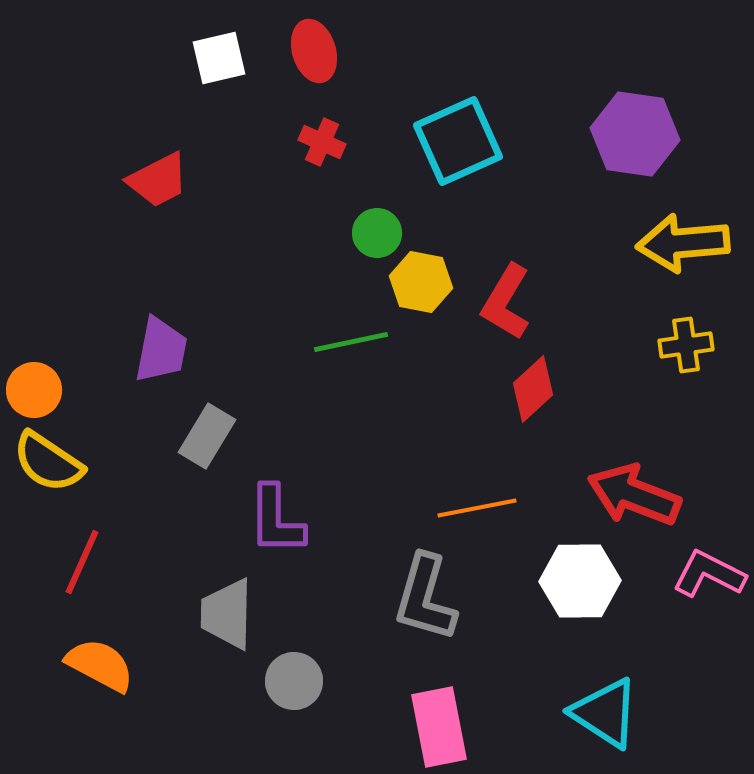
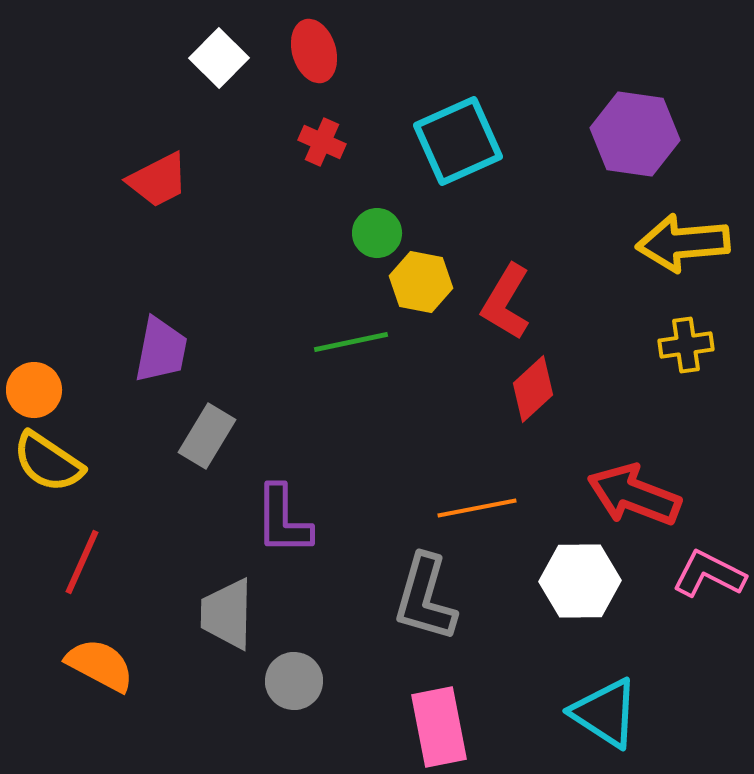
white square: rotated 32 degrees counterclockwise
purple L-shape: moved 7 px right
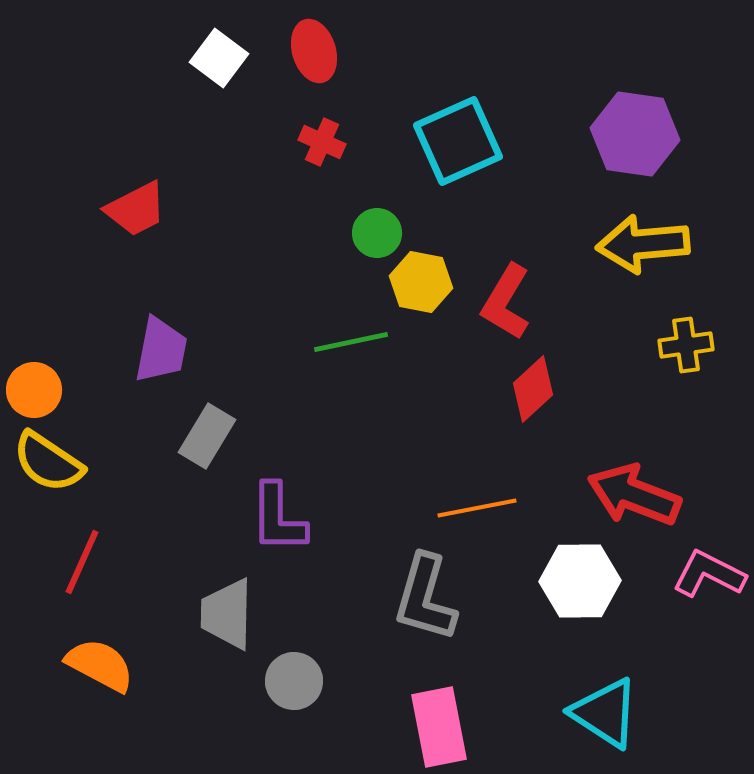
white square: rotated 8 degrees counterclockwise
red trapezoid: moved 22 px left, 29 px down
yellow arrow: moved 40 px left, 1 px down
purple L-shape: moved 5 px left, 2 px up
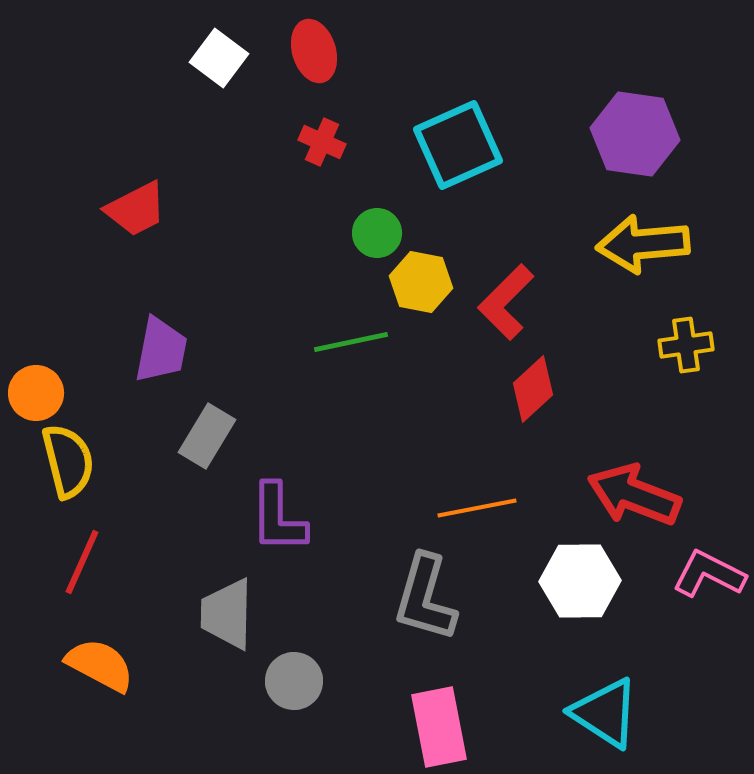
cyan square: moved 4 px down
red L-shape: rotated 14 degrees clockwise
orange circle: moved 2 px right, 3 px down
yellow semicircle: moved 20 px right, 1 px up; rotated 138 degrees counterclockwise
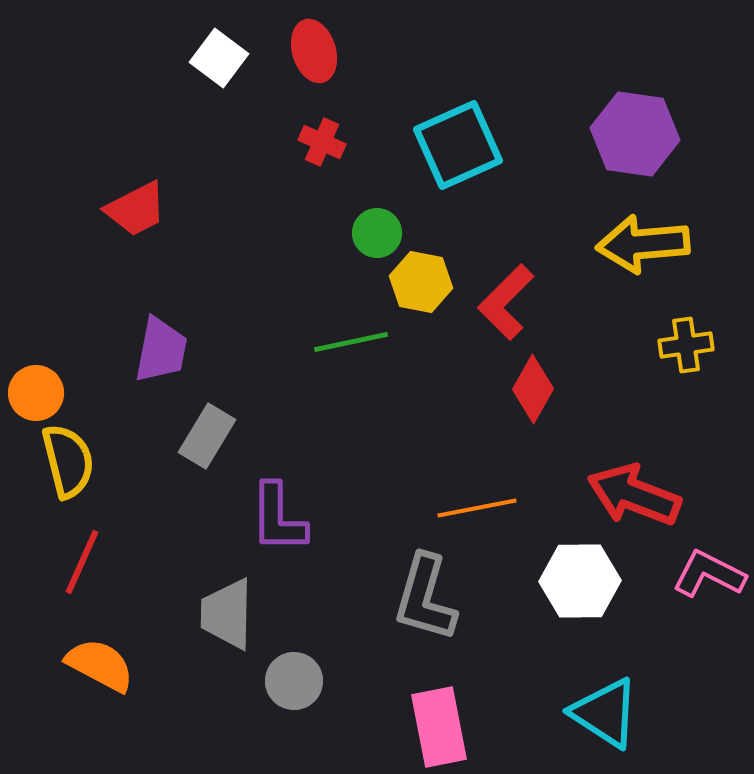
red diamond: rotated 18 degrees counterclockwise
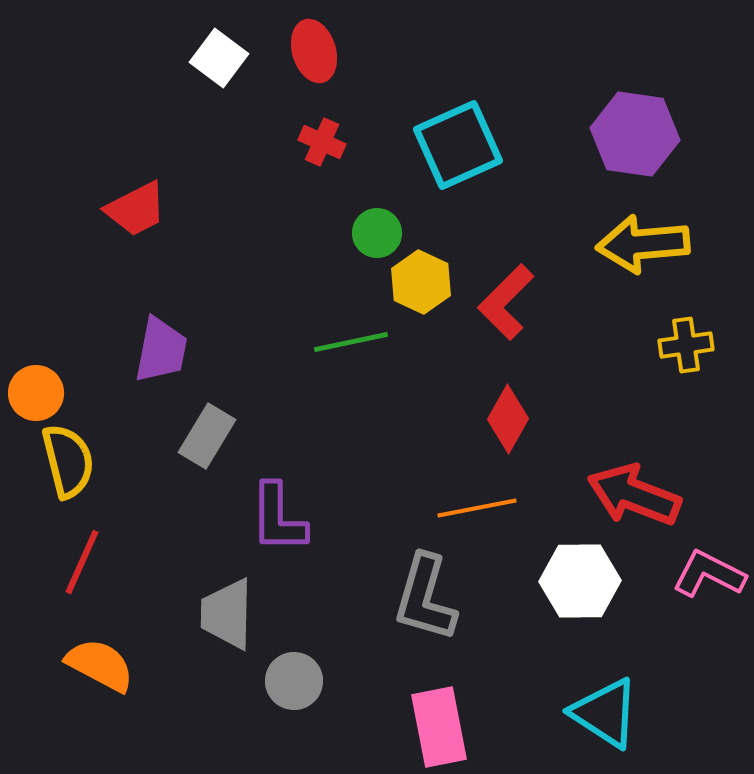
yellow hexagon: rotated 14 degrees clockwise
red diamond: moved 25 px left, 30 px down
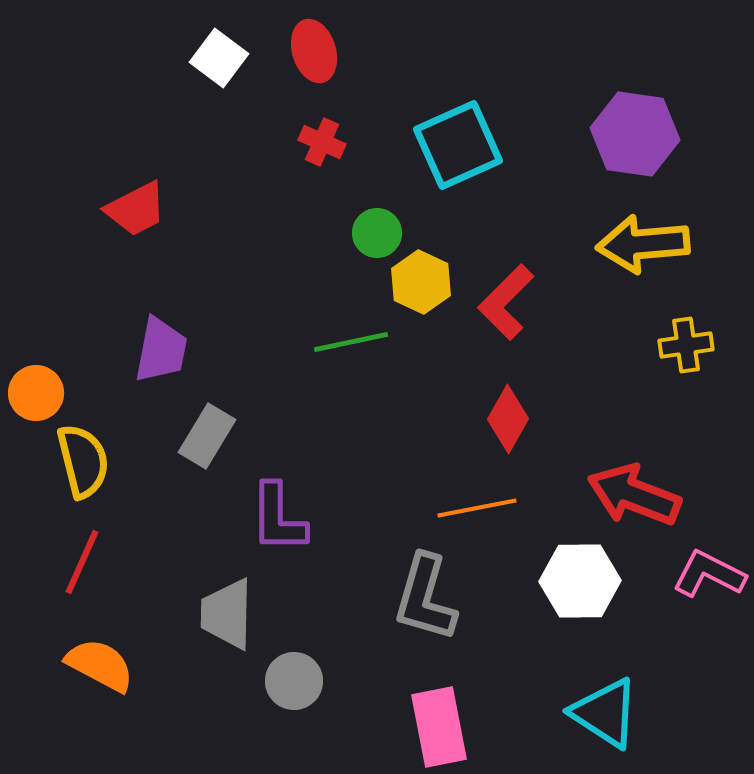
yellow semicircle: moved 15 px right
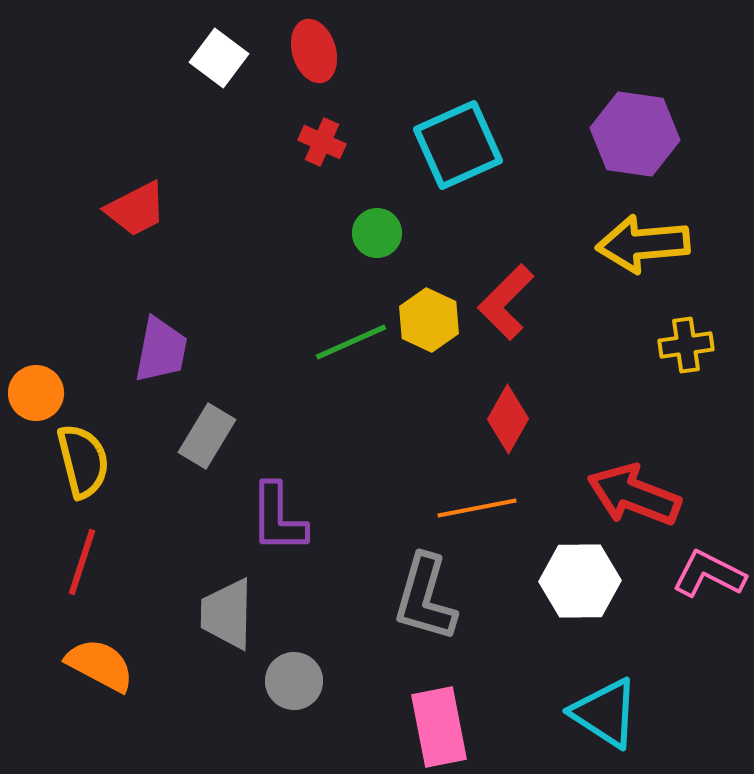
yellow hexagon: moved 8 px right, 38 px down
green line: rotated 12 degrees counterclockwise
red line: rotated 6 degrees counterclockwise
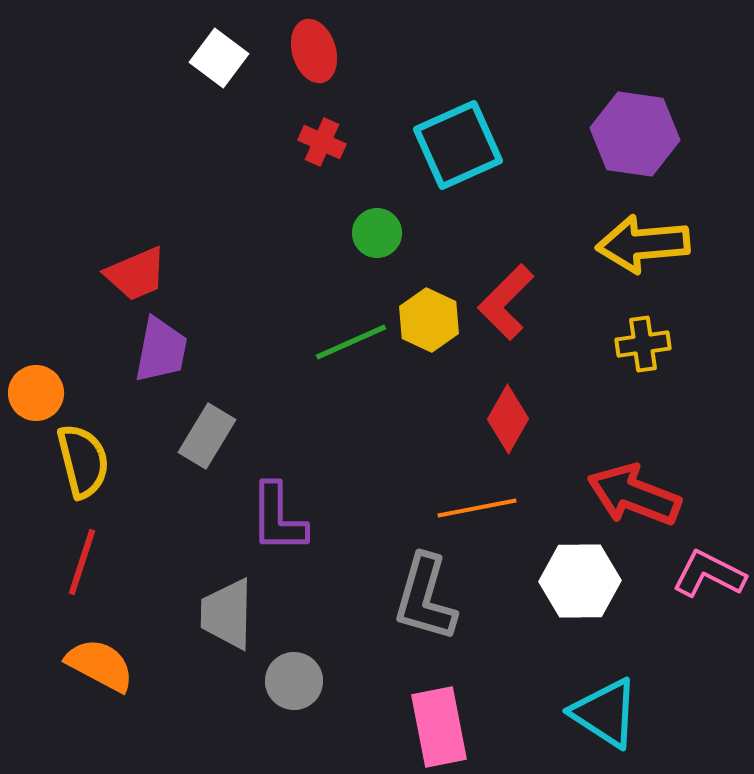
red trapezoid: moved 65 px down; rotated 4 degrees clockwise
yellow cross: moved 43 px left, 1 px up
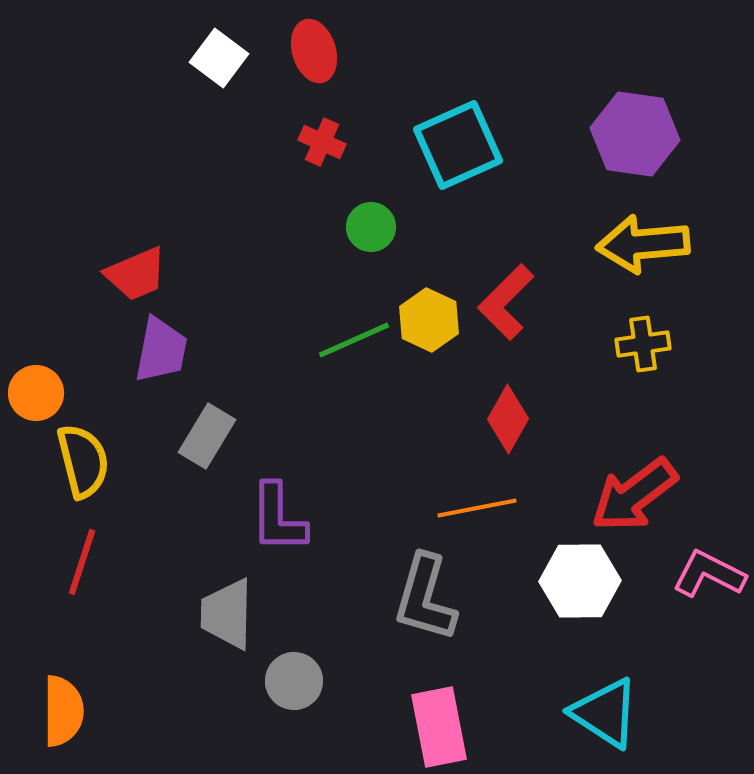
green circle: moved 6 px left, 6 px up
green line: moved 3 px right, 2 px up
red arrow: rotated 58 degrees counterclockwise
orange semicircle: moved 37 px left, 46 px down; rotated 62 degrees clockwise
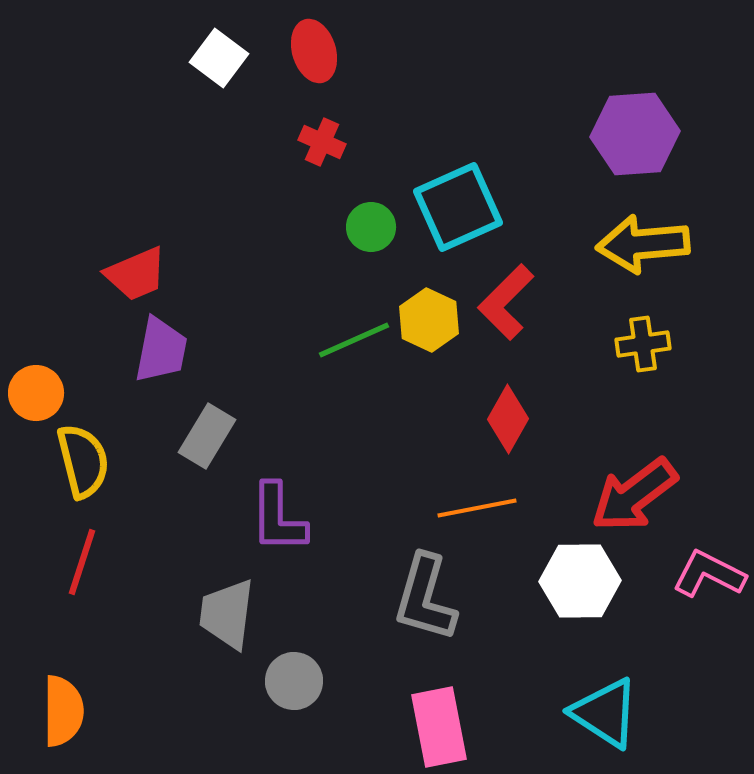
purple hexagon: rotated 12 degrees counterclockwise
cyan square: moved 62 px down
gray trapezoid: rotated 6 degrees clockwise
